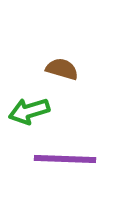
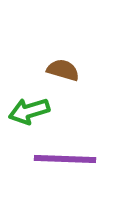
brown semicircle: moved 1 px right, 1 px down
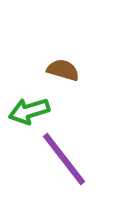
purple line: moved 1 px left; rotated 50 degrees clockwise
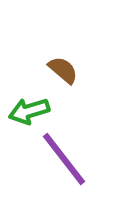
brown semicircle: rotated 24 degrees clockwise
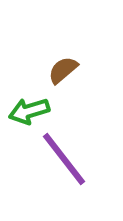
brown semicircle: rotated 80 degrees counterclockwise
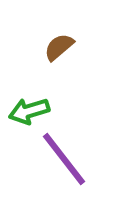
brown semicircle: moved 4 px left, 23 px up
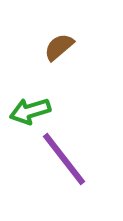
green arrow: moved 1 px right
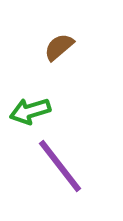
purple line: moved 4 px left, 7 px down
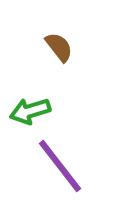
brown semicircle: rotated 92 degrees clockwise
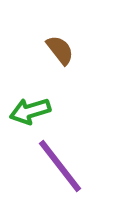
brown semicircle: moved 1 px right, 3 px down
